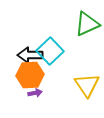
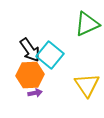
cyan square: moved 4 px down; rotated 8 degrees counterclockwise
black arrow: moved 5 px up; rotated 125 degrees counterclockwise
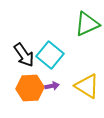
black arrow: moved 6 px left, 5 px down
orange hexagon: moved 13 px down
yellow triangle: moved 1 px down; rotated 24 degrees counterclockwise
purple arrow: moved 17 px right, 7 px up
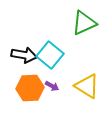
green triangle: moved 3 px left, 1 px up
black arrow: rotated 45 degrees counterclockwise
purple arrow: rotated 40 degrees clockwise
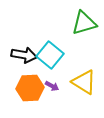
green triangle: rotated 8 degrees clockwise
yellow triangle: moved 3 px left, 4 px up
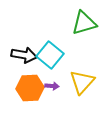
yellow triangle: moved 2 px left; rotated 40 degrees clockwise
purple arrow: rotated 24 degrees counterclockwise
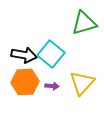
cyan square: moved 1 px right, 1 px up
yellow triangle: moved 1 px down
orange hexagon: moved 5 px left, 6 px up
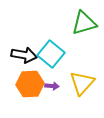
orange hexagon: moved 5 px right, 2 px down
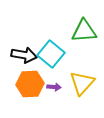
green triangle: moved 8 px down; rotated 12 degrees clockwise
purple arrow: moved 2 px right, 1 px down
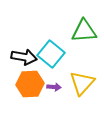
black arrow: moved 2 px down
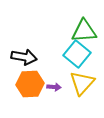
cyan square: moved 26 px right
